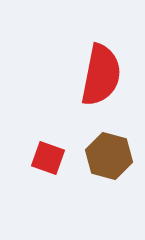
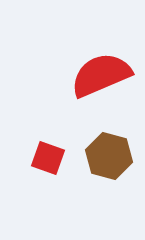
red semicircle: rotated 124 degrees counterclockwise
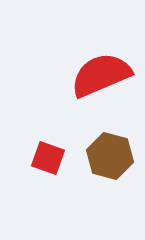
brown hexagon: moved 1 px right
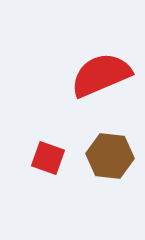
brown hexagon: rotated 9 degrees counterclockwise
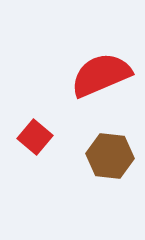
red square: moved 13 px left, 21 px up; rotated 20 degrees clockwise
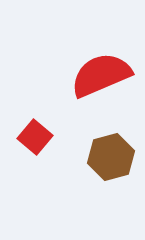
brown hexagon: moved 1 px right, 1 px down; rotated 21 degrees counterclockwise
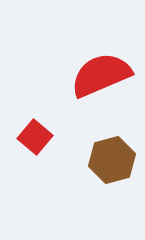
brown hexagon: moved 1 px right, 3 px down
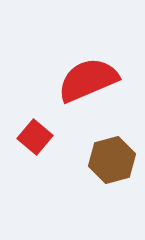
red semicircle: moved 13 px left, 5 px down
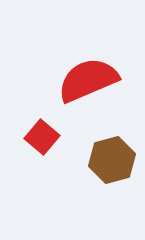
red square: moved 7 px right
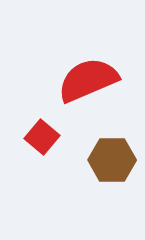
brown hexagon: rotated 15 degrees clockwise
